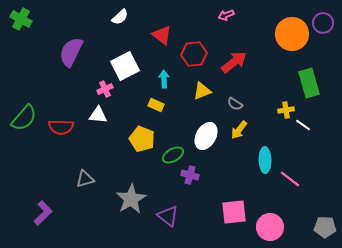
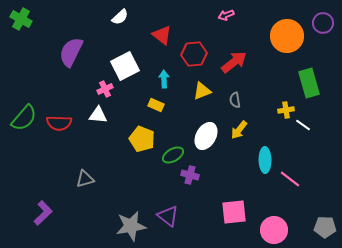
orange circle: moved 5 px left, 2 px down
gray semicircle: moved 4 px up; rotated 49 degrees clockwise
red semicircle: moved 2 px left, 4 px up
gray star: moved 27 px down; rotated 20 degrees clockwise
pink circle: moved 4 px right, 3 px down
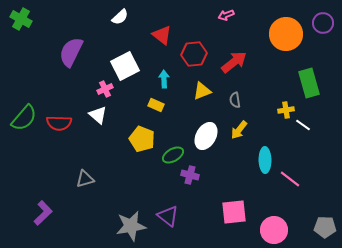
orange circle: moved 1 px left, 2 px up
white triangle: rotated 36 degrees clockwise
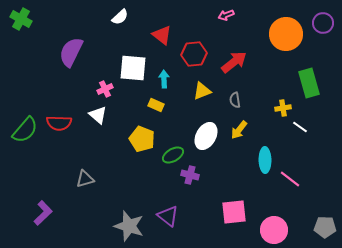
white square: moved 8 px right, 2 px down; rotated 32 degrees clockwise
yellow cross: moved 3 px left, 2 px up
green semicircle: moved 1 px right, 12 px down
white line: moved 3 px left, 2 px down
gray star: moved 2 px left; rotated 28 degrees clockwise
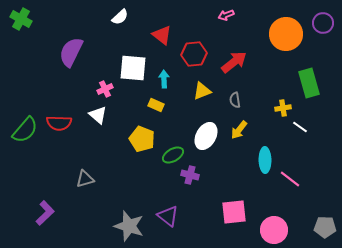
purple L-shape: moved 2 px right
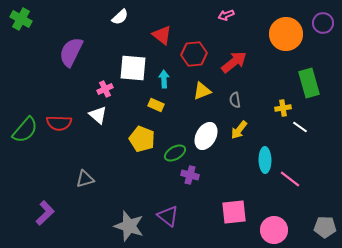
green ellipse: moved 2 px right, 2 px up
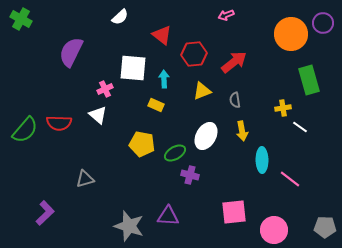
orange circle: moved 5 px right
green rectangle: moved 3 px up
yellow arrow: moved 3 px right, 1 px down; rotated 48 degrees counterclockwise
yellow pentagon: moved 5 px down; rotated 10 degrees counterclockwise
cyan ellipse: moved 3 px left
purple triangle: rotated 35 degrees counterclockwise
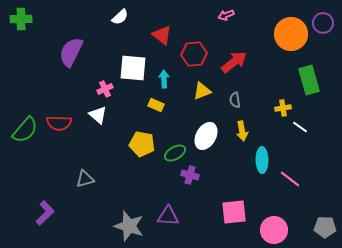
green cross: rotated 30 degrees counterclockwise
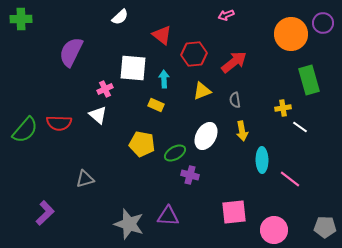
gray star: moved 2 px up
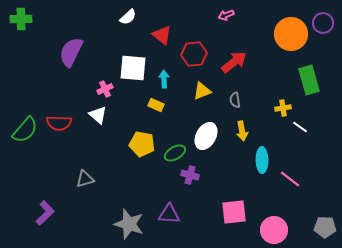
white semicircle: moved 8 px right
purple triangle: moved 1 px right, 2 px up
